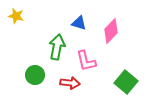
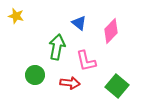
blue triangle: rotated 21 degrees clockwise
green square: moved 9 px left, 4 px down
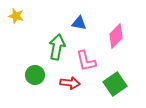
blue triangle: rotated 28 degrees counterclockwise
pink diamond: moved 5 px right, 5 px down
green square: moved 2 px left, 2 px up; rotated 15 degrees clockwise
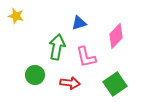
blue triangle: rotated 28 degrees counterclockwise
pink L-shape: moved 4 px up
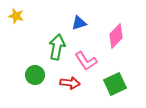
pink L-shape: moved 4 px down; rotated 20 degrees counterclockwise
green square: rotated 10 degrees clockwise
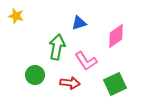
pink diamond: rotated 10 degrees clockwise
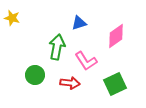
yellow star: moved 4 px left, 2 px down
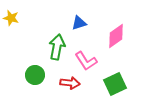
yellow star: moved 1 px left
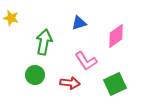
green arrow: moved 13 px left, 5 px up
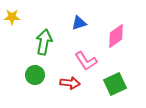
yellow star: moved 1 px right, 1 px up; rotated 14 degrees counterclockwise
